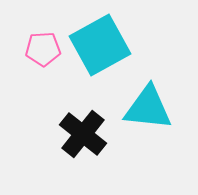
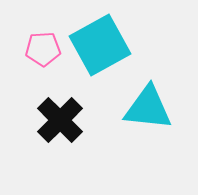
black cross: moved 23 px left, 14 px up; rotated 6 degrees clockwise
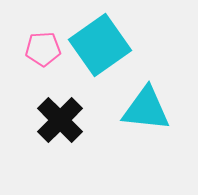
cyan square: rotated 6 degrees counterclockwise
cyan triangle: moved 2 px left, 1 px down
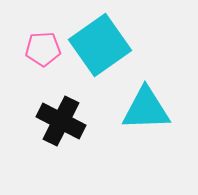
cyan triangle: rotated 8 degrees counterclockwise
black cross: moved 1 px right, 1 px down; rotated 18 degrees counterclockwise
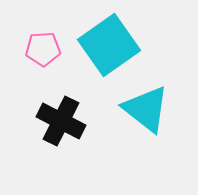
cyan square: moved 9 px right
cyan triangle: rotated 40 degrees clockwise
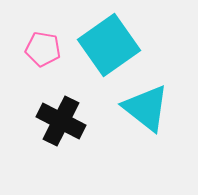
pink pentagon: rotated 12 degrees clockwise
cyan triangle: moved 1 px up
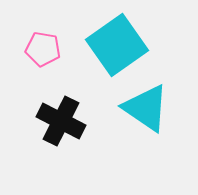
cyan square: moved 8 px right
cyan triangle: rotated 4 degrees counterclockwise
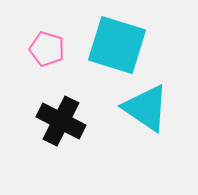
cyan square: rotated 38 degrees counterclockwise
pink pentagon: moved 4 px right; rotated 8 degrees clockwise
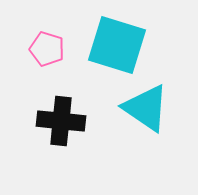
black cross: rotated 21 degrees counterclockwise
